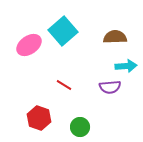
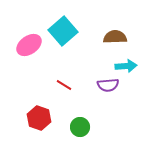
purple semicircle: moved 2 px left, 2 px up
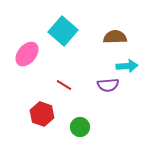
cyan square: rotated 8 degrees counterclockwise
pink ellipse: moved 2 px left, 9 px down; rotated 15 degrees counterclockwise
cyan arrow: moved 1 px right
red hexagon: moved 3 px right, 4 px up
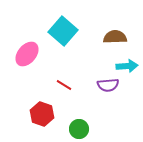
green circle: moved 1 px left, 2 px down
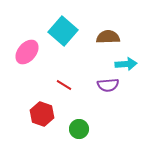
brown semicircle: moved 7 px left
pink ellipse: moved 2 px up
cyan arrow: moved 1 px left, 2 px up
